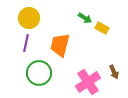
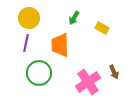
green arrow: moved 11 px left; rotated 88 degrees clockwise
orange trapezoid: rotated 15 degrees counterclockwise
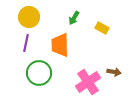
yellow circle: moved 1 px up
brown arrow: rotated 56 degrees counterclockwise
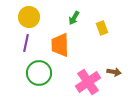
yellow rectangle: rotated 40 degrees clockwise
